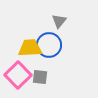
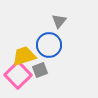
yellow trapezoid: moved 6 px left, 8 px down; rotated 15 degrees counterclockwise
gray square: moved 7 px up; rotated 28 degrees counterclockwise
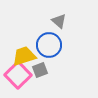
gray triangle: rotated 28 degrees counterclockwise
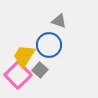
gray triangle: rotated 21 degrees counterclockwise
yellow trapezoid: rotated 40 degrees counterclockwise
gray square: rotated 28 degrees counterclockwise
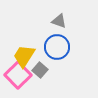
blue circle: moved 8 px right, 2 px down
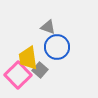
gray triangle: moved 11 px left, 6 px down
yellow trapezoid: moved 4 px right, 2 px down; rotated 40 degrees counterclockwise
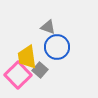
yellow trapezoid: moved 1 px left, 1 px up
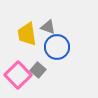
yellow trapezoid: moved 23 px up
gray square: moved 2 px left
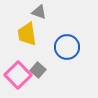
gray triangle: moved 9 px left, 15 px up
blue circle: moved 10 px right
